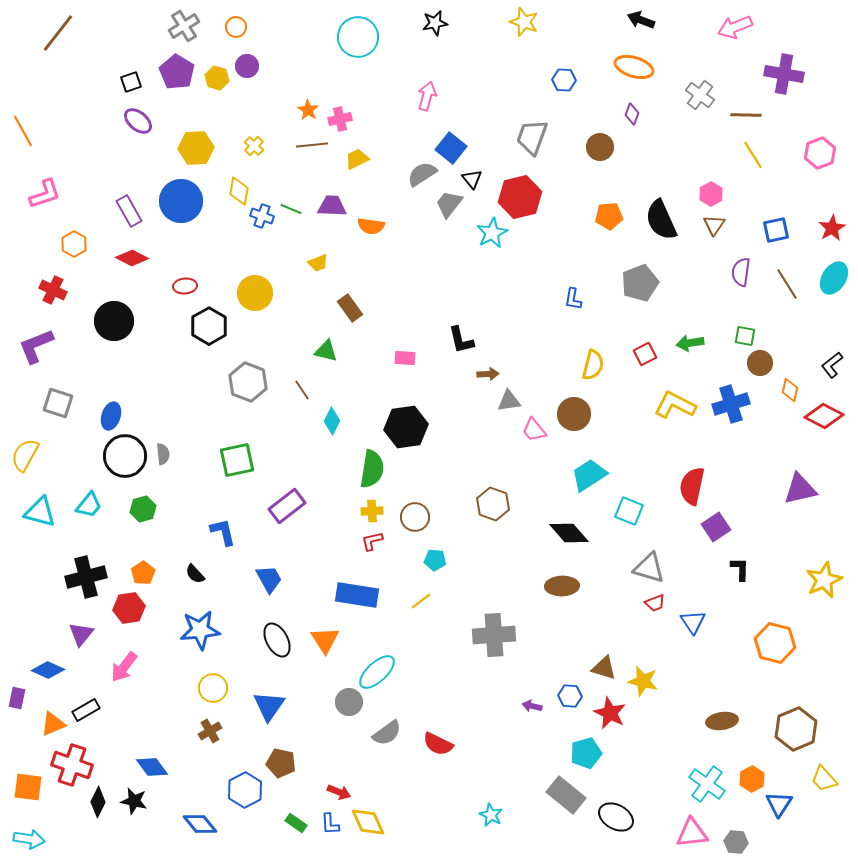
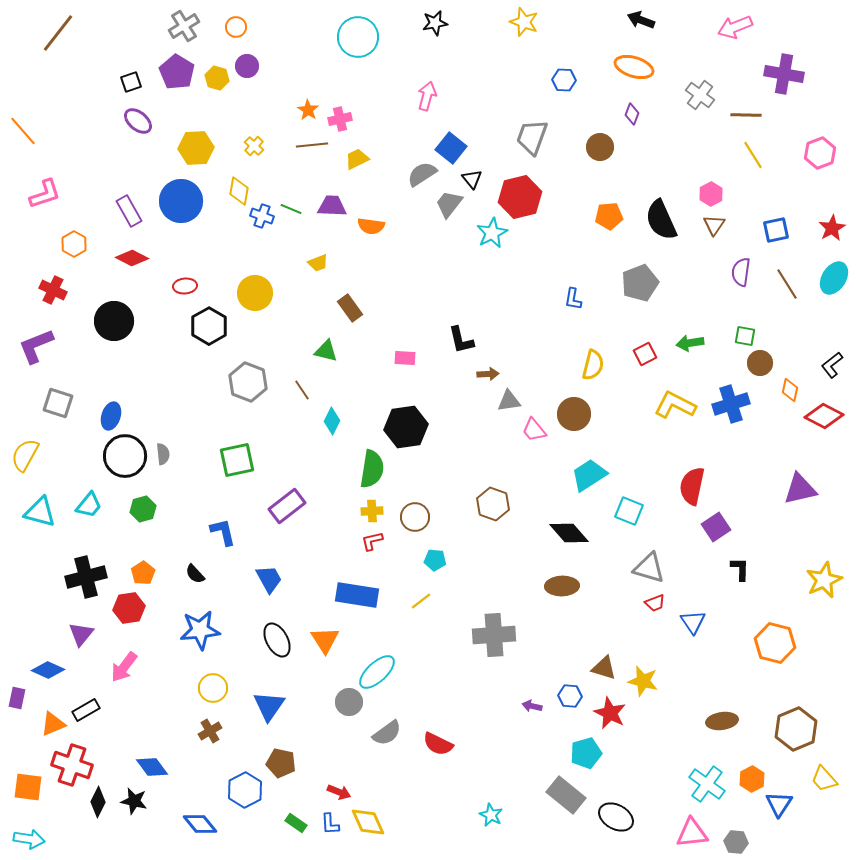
orange line at (23, 131): rotated 12 degrees counterclockwise
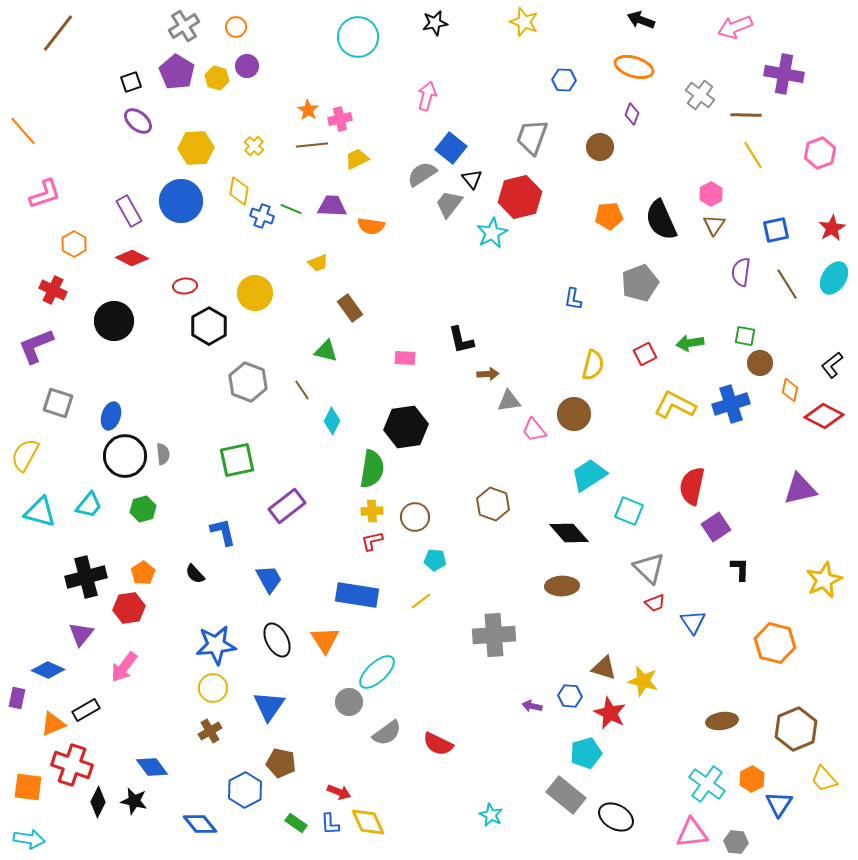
gray triangle at (649, 568): rotated 28 degrees clockwise
blue star at (200, 630): moved 16 px right, 15 px down
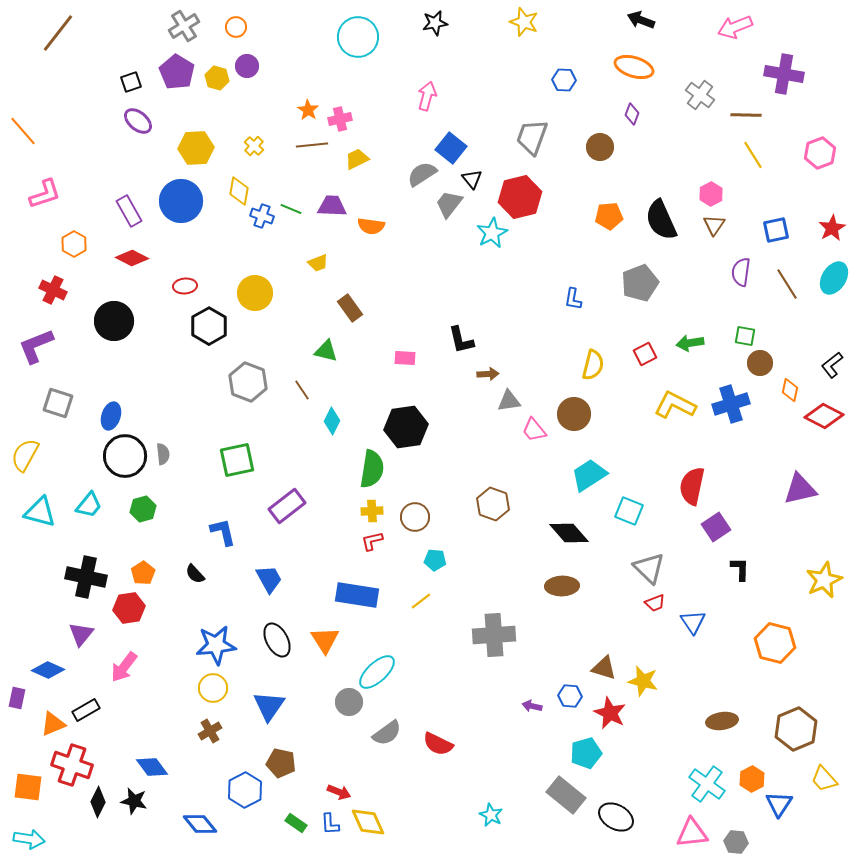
black cross at (86, 577): rotated 27 degrees clockwise
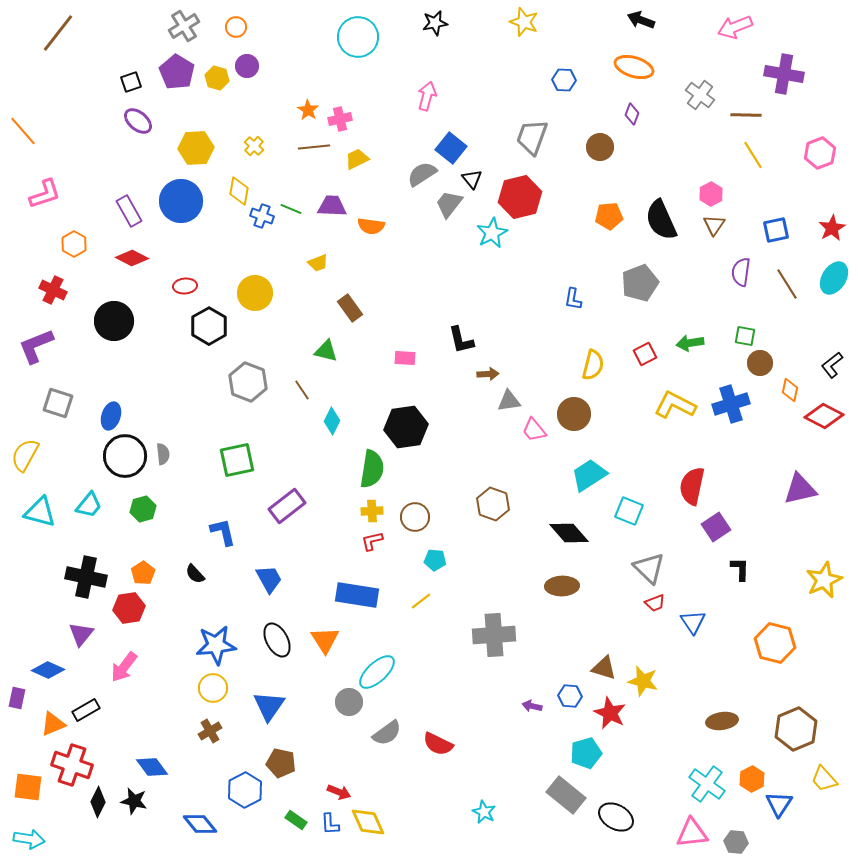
brown line at (312, 145): moved 2 px right, 2 px down
cyan star at (491, 815): moved 7 px left, 3 px up
green rectangle at (296, 823): moved 3 px up
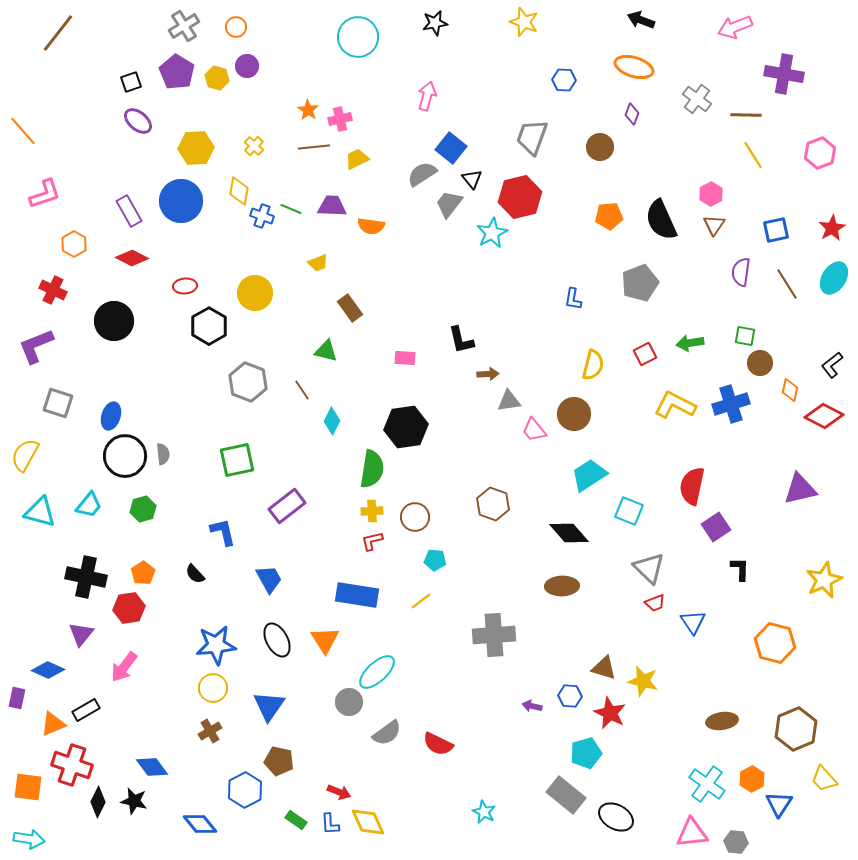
gray cross at (700, 95): moved 3 px left, 4 px down
brown pentagon at (281, 763): moved 2 px left, 2 px up
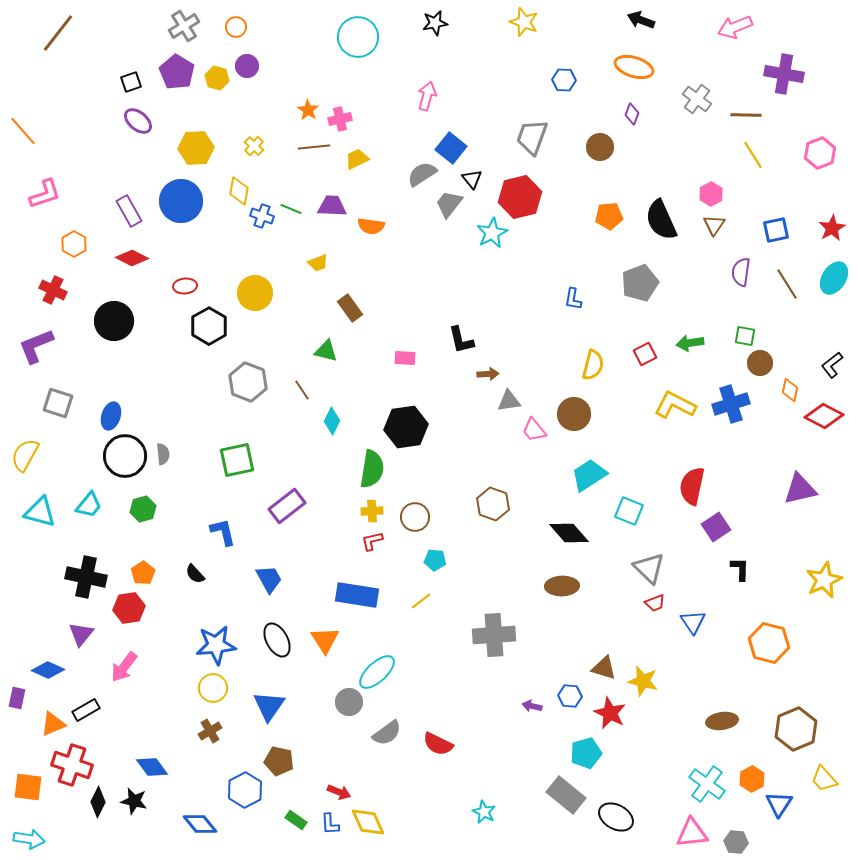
orange hexagon at (775, 643): moved 6 px left
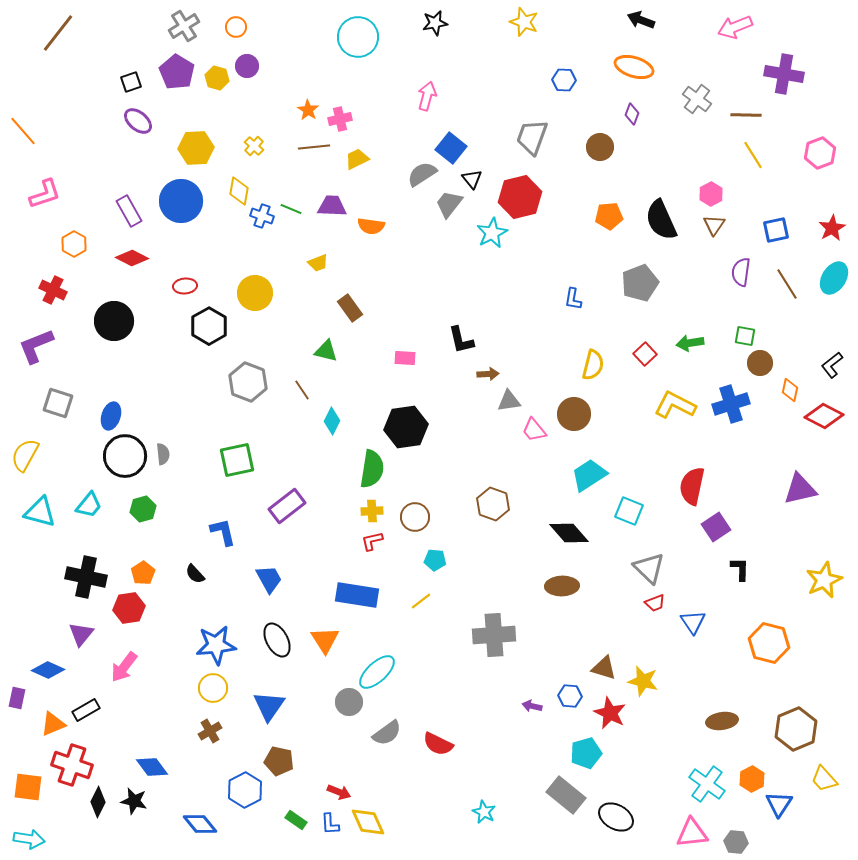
red square at (645, 354): rotated 15 degrees counterclockwise
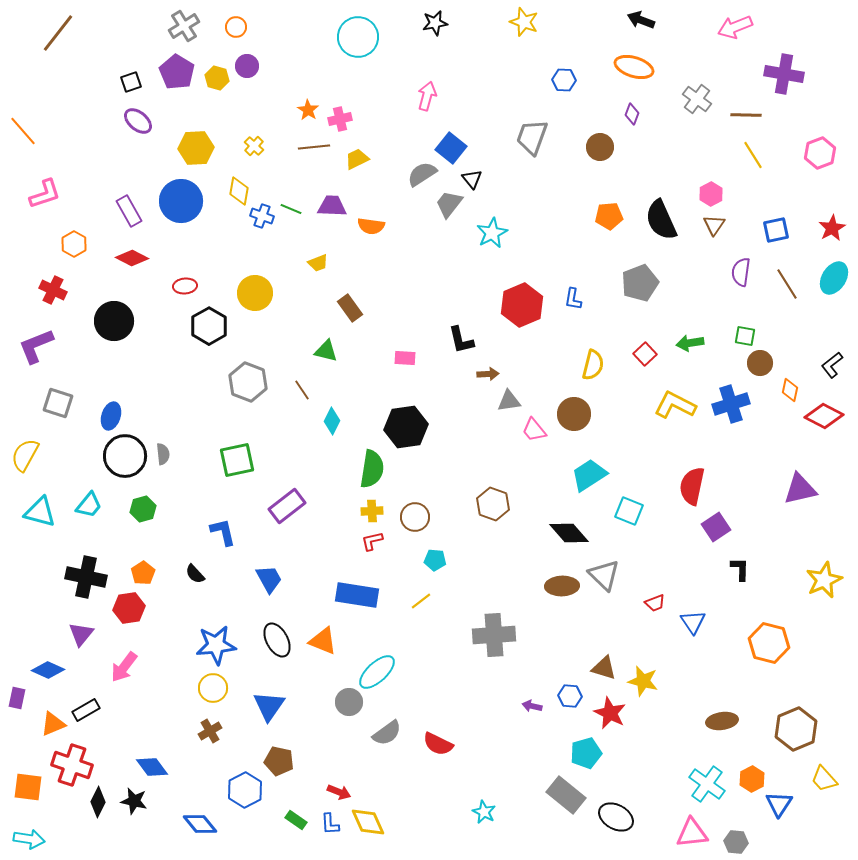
red hexagon at (520, 197): moved 2 px right, 108 px down; rotated 9 degrees counterclockwise
gray triangle at (649, 568): moved 45 px left, 7 px down
orange triangle at (325, 640): moved 2 px left, 1 px down; rotated 36 degrees counterclockwise
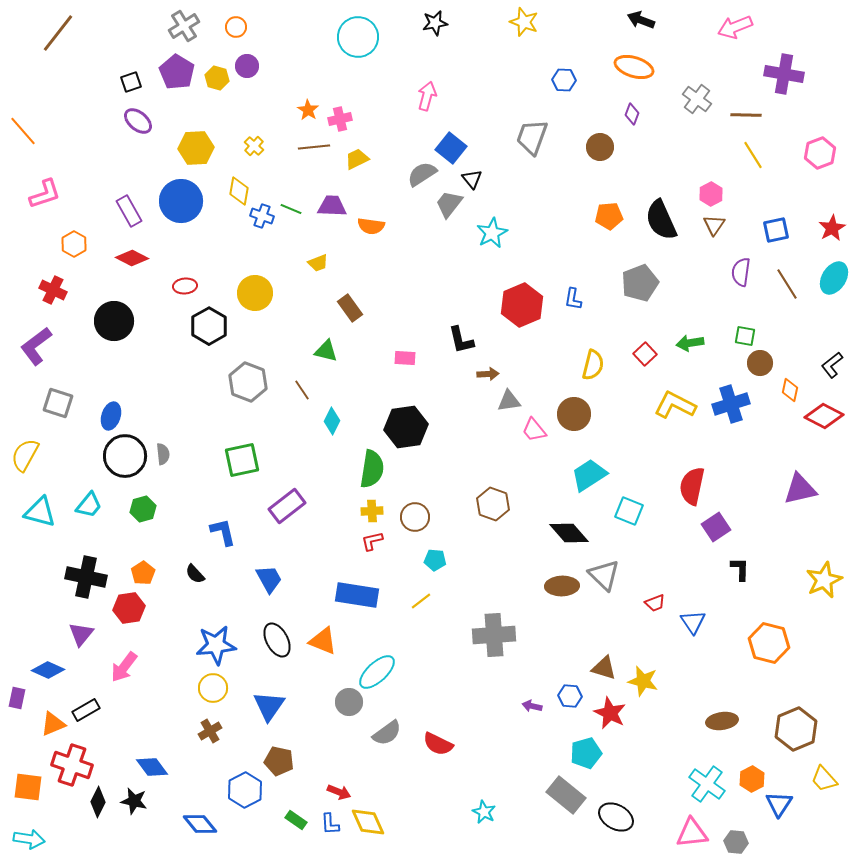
purple L-shape at (36, 346): rotated 15 degrees counterclockwise
green square at (237, 460): moved 5 px right
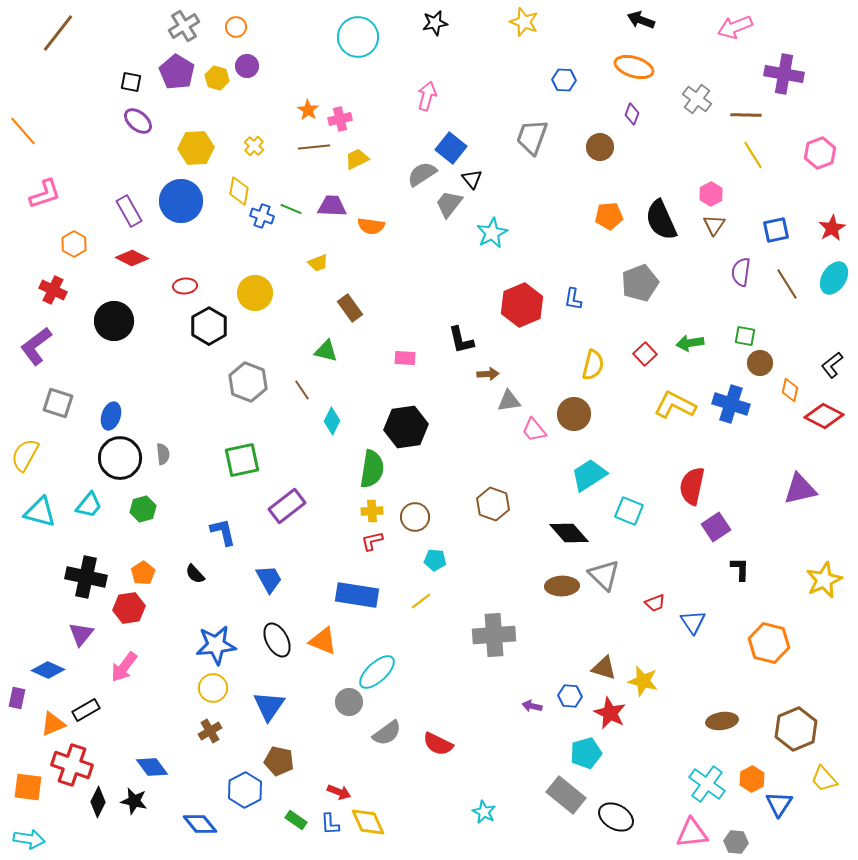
black square at (131, 82): rotated 30 degrees clockwise
blue cross at (731, 404): rotated 36 degrees clockwise
black circle at (125, 456): moved 5 px left, 2 px down
